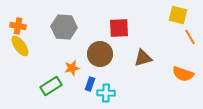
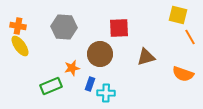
brown triangle: moved 3 px right, 1 px up
green rectangle: rotated 10 degrees clockwise
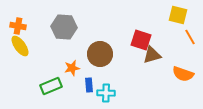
red square: moved 22 px right, 12 px down; rotated 20 degrees clockwise
brown triangle: moved 6 px right, 2 px up
blue rectangle: moved 1 px left, 1 px down; rotated 24 degrees counterclockwise
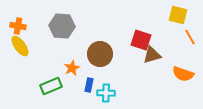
gray hexagon: moved 2 px left, 1 px up
orange star: rotated 14 degrees counterclockwise
blue rectangle: rotated 16 degrees clockwise
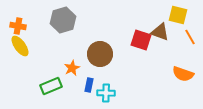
gray hexagon: moved 1 px right, 6 px up; rotated 20 degrees counterclockwise
brown triangle: moved 8 px right, 23 px up; rotated 36 degrees clockwise
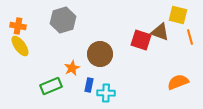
orange line: rotated 14 degrees clockwise
orange semicircle: moved 5 px left, 8 px down; rotated 140 degrees clockwise
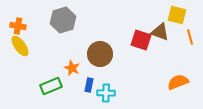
yellow square: moved 1 px left
orange star: rotated 21 degrees counterclockwise
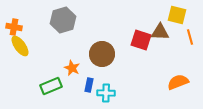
orange cross: moved 4 px left, 1 px down
brown triangle: rotated 18 degrees counterclockwise
brown circle: moved 2 px right
